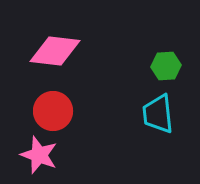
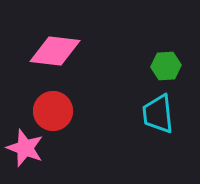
pink star: moved 14 px left, 7 px up
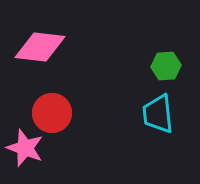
pink diamond: moved 15 px left, 4 px up
red circle: moved 1 px left, 2 px down
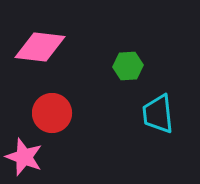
green hexagon: moved 38 px left
pink star: moved 1 px left, 9 px down
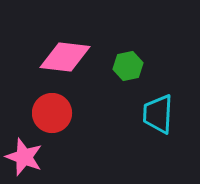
pink diamond: moved 25 px right, 10 px down
green hexagon: rotated 8 degrees counterclockwise
cyan trapezoid: rotated 9 degrees clockwise
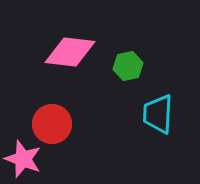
pink diamond: moved 5 px right, 5 px up
red circle: moved 11 px down
pink star: moved 1 px left, 2 px down
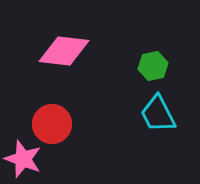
pink diamond: moved 6 px left, 1 px up
green hexagon: moved 25 px right
cyan trapezoid: rotated 30 degrees counterclockwise
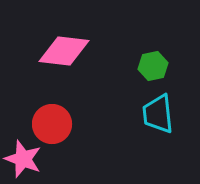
cyan trapezoid: rotated 21 degrees clockwise
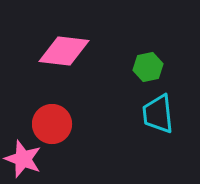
green hexagon: moved 5 px left, 1 px down
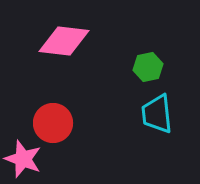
pink diamond: moved 10 px up
cyan trapezoid: moved 1 px left
red circle: moved 1 px right, 1 px up
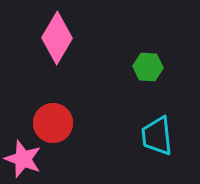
pink diamond: moved 7 px left, 3 px up; rotated 66 degrees counterclockwise
green hexagon: rotated 16 degrees clockwise
cyan trapezoid: moved 22 px down
